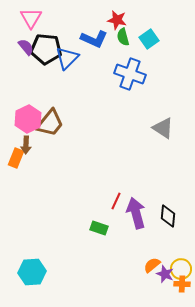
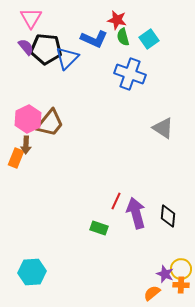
orange semicircle: moved 28 px down
orange cross: moved 1 px left, 1 px down
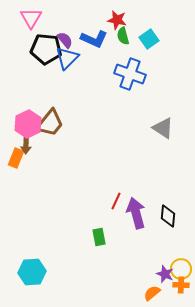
green semicircle: moved 1 px up
purple semicircle: moved 39 px right, 7 px up
pink hexagon: moved 5 px down
green rectangle: moved 9 px down; rotated 60 degrees clockwise
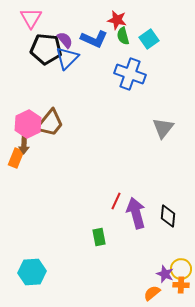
gray triangle: rotated 35 degrees clockwise
brown arrow: moved 2 px left
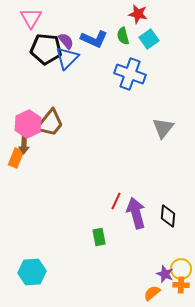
red star: moved 21 px right, 6 px up
purple semicircle: moved 1 px right, 1 px down
